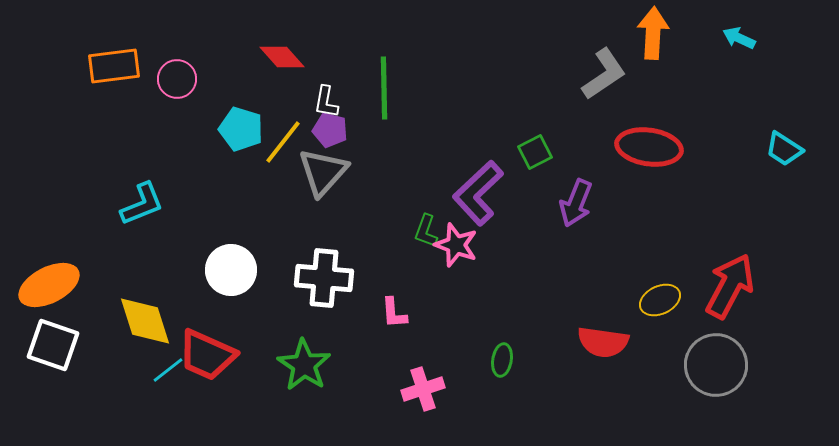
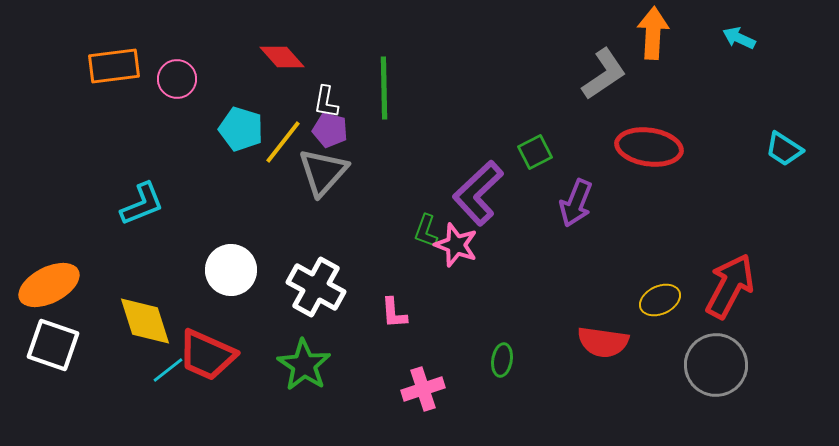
white cross: moved 8 px left, 9 px down; rotated 24 degrees clockwise
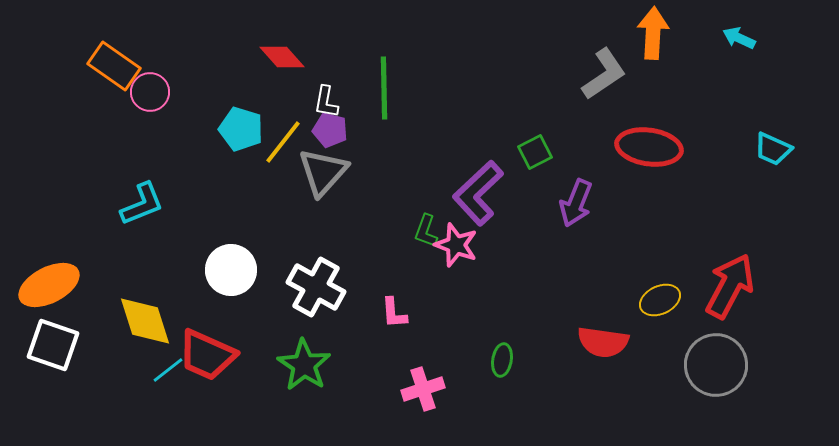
orange rectangle: rotated 42 degrees clockwise
pink circle: moved 27 px left, 13 px down
cyan trapezoid: moved 11 px left; rotated 9 degrees counterclockwise
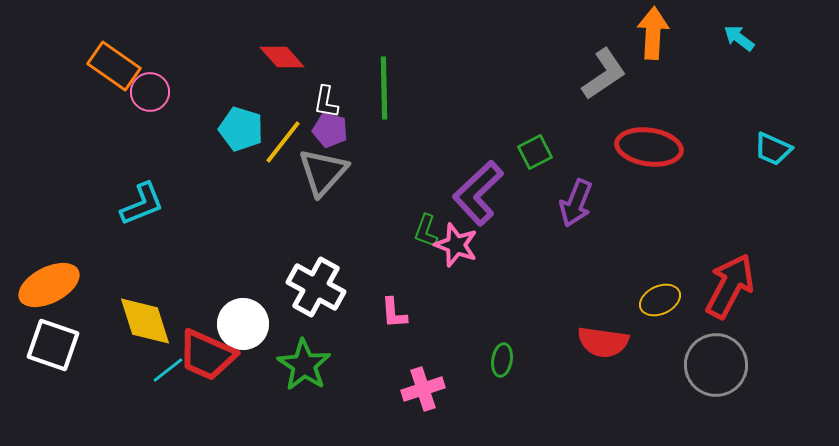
cyan arrow: rotated 12 degrees clockwise
white circle: moved 12 px right, 54 px down
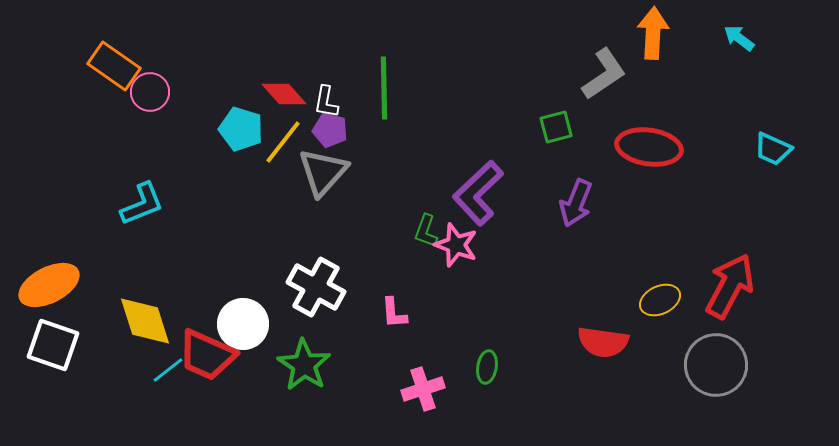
red diamond: moved 2 px right, 37 px down
green square: moved 21 px right, 25 px up; rotated 12 degrees clockwise
green ellipse: moved 15 px left, 7 px down
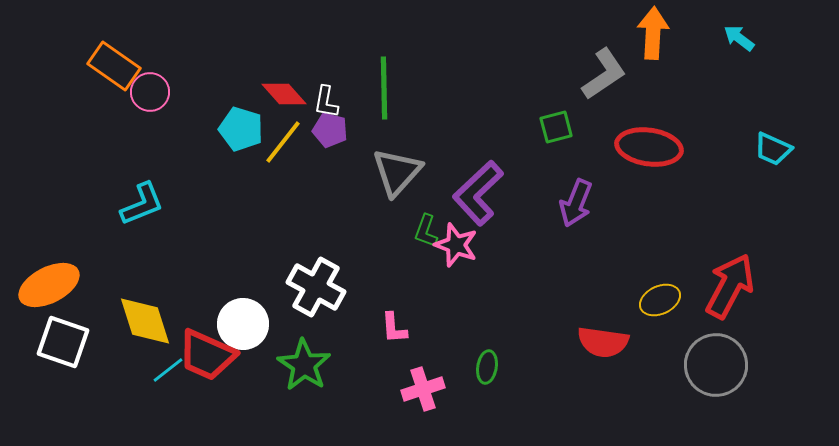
gray triangle: moved 74 px right
pink L-shape: moved 15 px down
white square: moved 10 px right, 3 px up
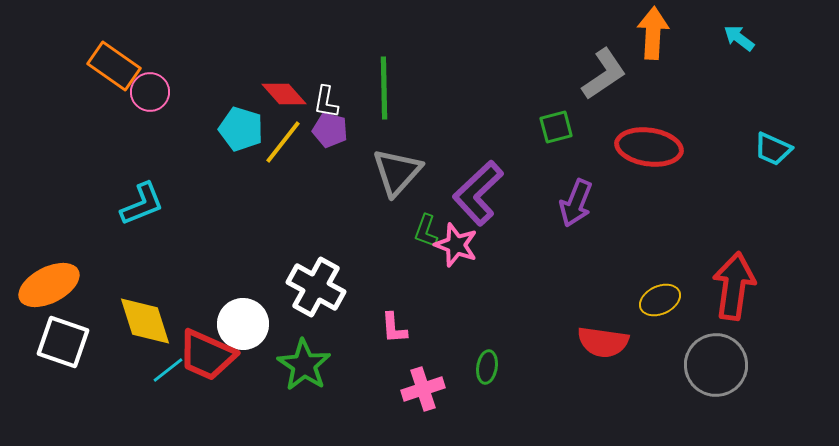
red arrow: moved 4 px right; rotated 20 degrees counterclockwise
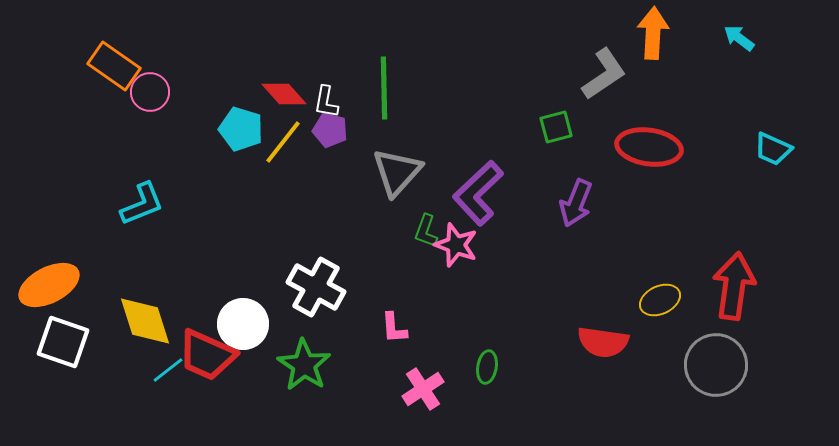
pink cross: rotated 15 degrees counterclockwise
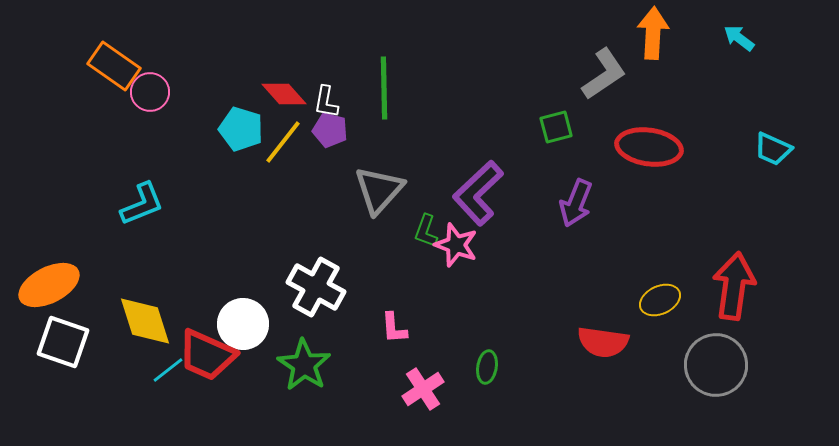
gray triangle: moved 18 px left, 18 px down
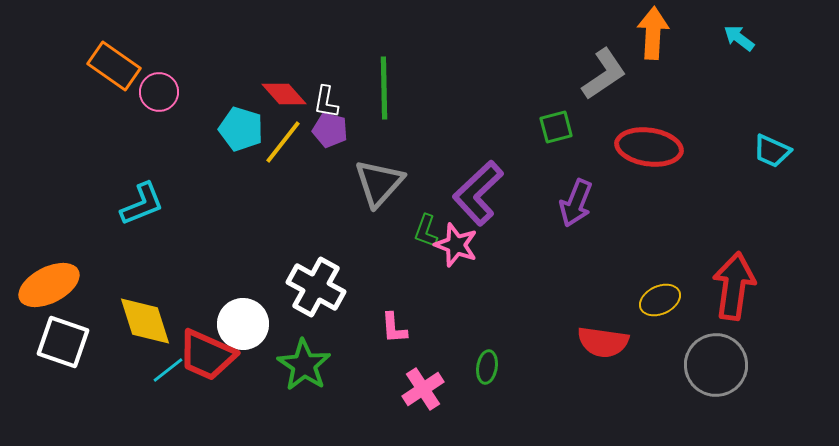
pink circle: moved 9 px right
cyan trapezoid: moved 1 px left, 2 px down
gray triangle: moved 7 px up
